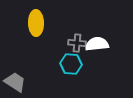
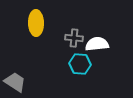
gray cross: moved 3 px left, 5 px up
cyan hexagon: moved 9 px right
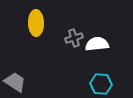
gray cross: rotated 24 degrees counterclockwise
cyan hexagon: moved 21 px right, 20 px down
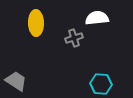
white semicircle: moved 26 px up
gray trapezoid: moved 1 px right, 1 px up
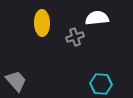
yellow ellipse: moved 6 px right
gray cross: moved 1 px right, 1 px up
gray trapezoid: rotated 15 degrees clockwise
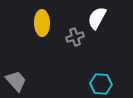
white semicircle: rotated 55 degrees counterclockwise
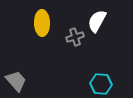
white semicircle: moved 3 px down
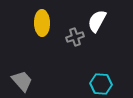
gray trapezoid: moved 6 px right
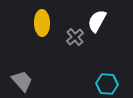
gray cross: rotated 24 degrees counterclockwise
cyan hexagon: moved 6 px right
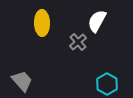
gray cross: moved 3 px right, 5 px down
cyan hexagon: rotated 25 degrees clockwise
